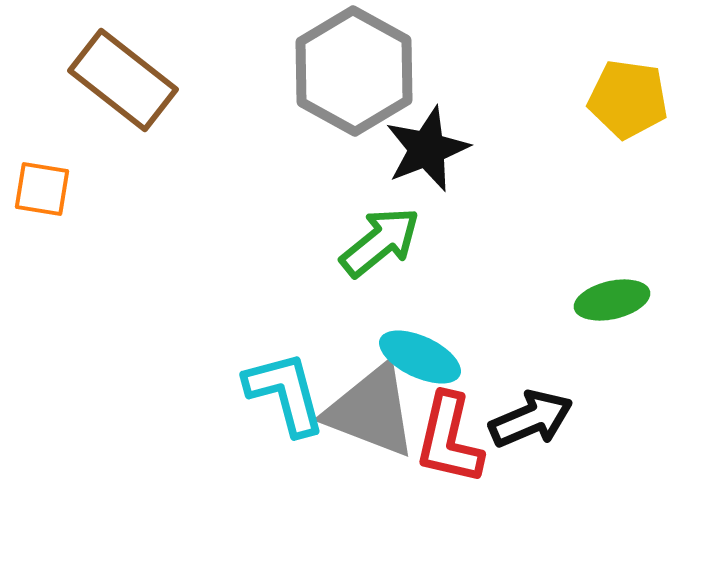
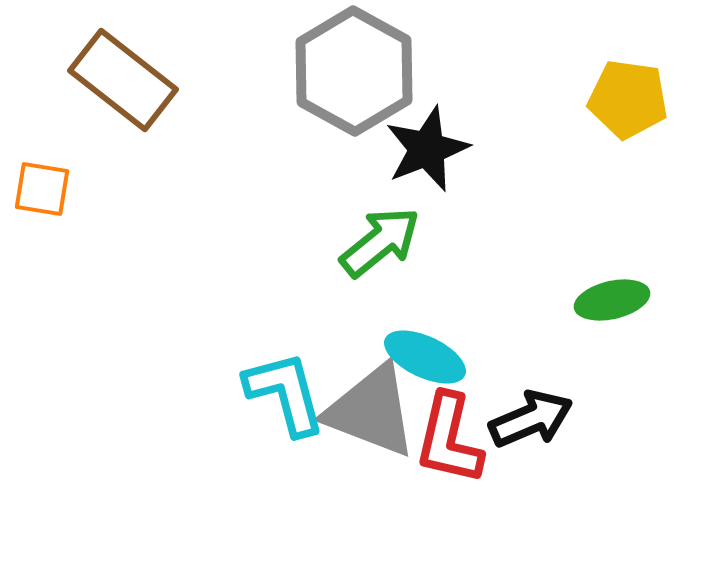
cyan ellipse: moved 5 px right
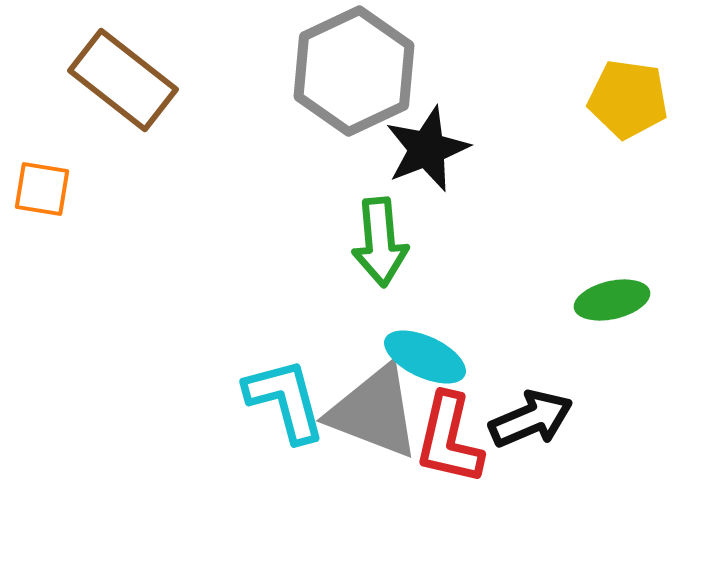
gray hexagon: rotated 6 degrees clockwise
green arrow: rotated 124 degrees clockwise
cyan L-shape: moved 7 px down
gray triangle: moved 3 px right, 1 px down
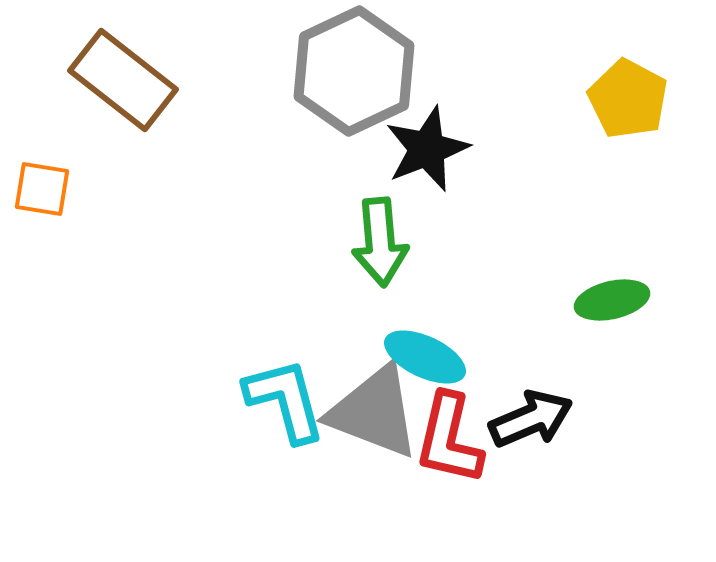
yellow pentagon: rotated 20 degrees clockwise
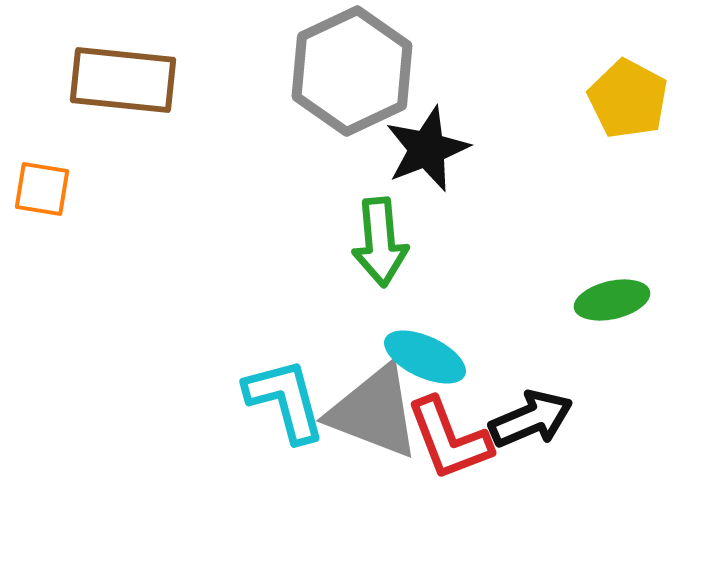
gray hexagon: moved 2 px left
brown rectangle: rotated 32 degrees counterclockwise
red L-shape: rotated 34 degrees counterclockwise
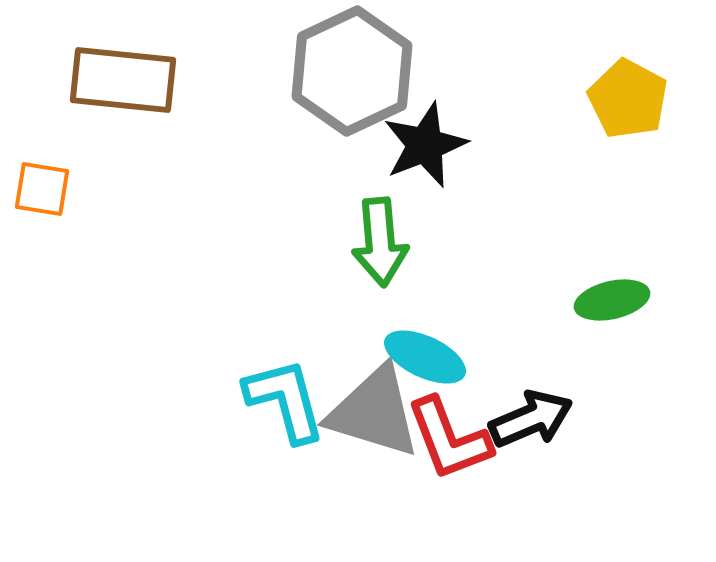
black star: moved 2 px left, 4 px up
gray triangle: rotated 4 degrees counterclockwise
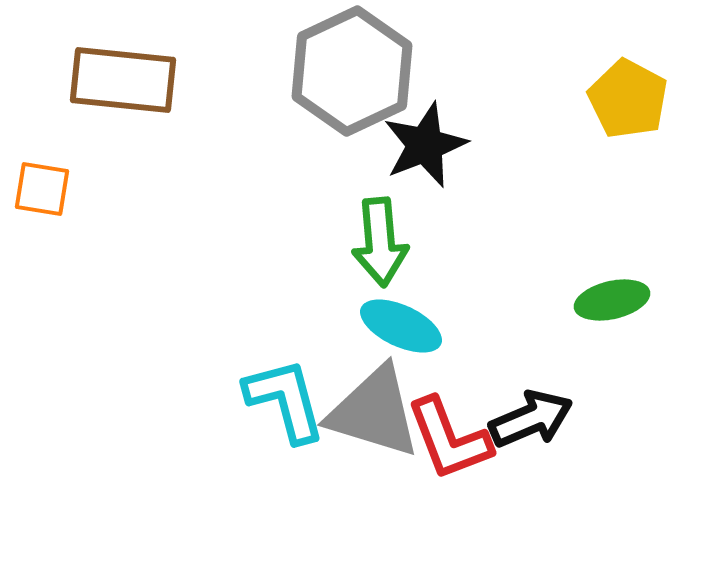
cyan ellipse: moved 24 px left, 31 px up
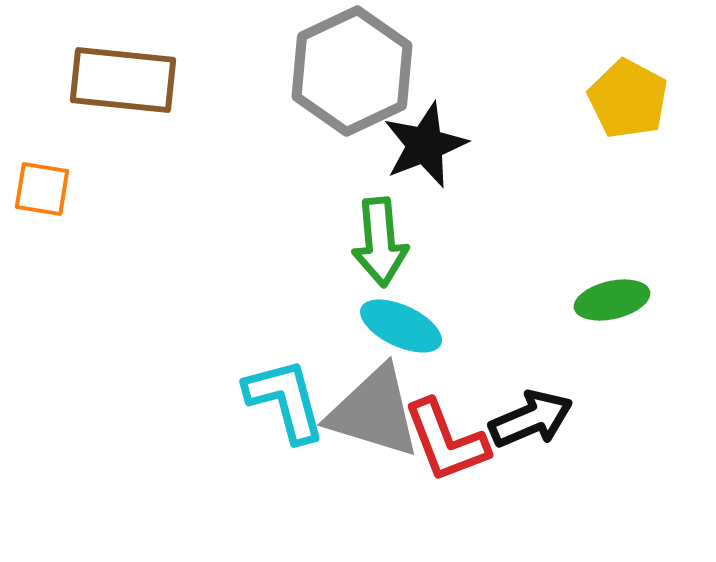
red L-shape: moved 3 px left, 2 px down
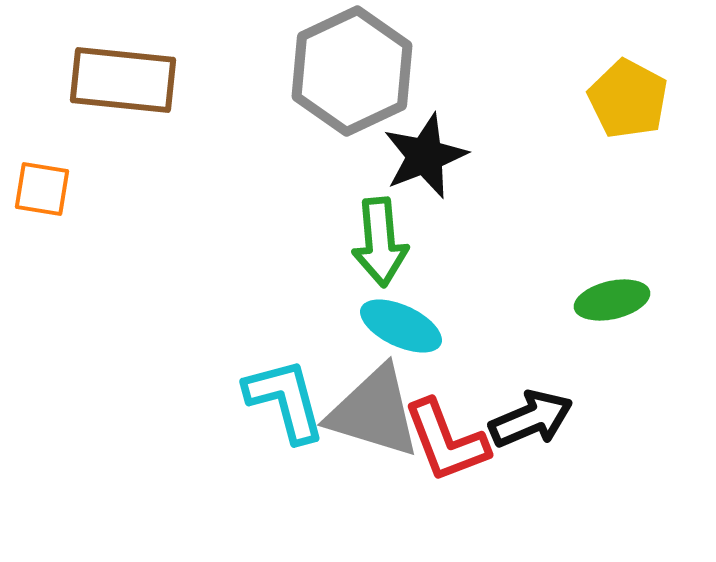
black star: moved 11 px down
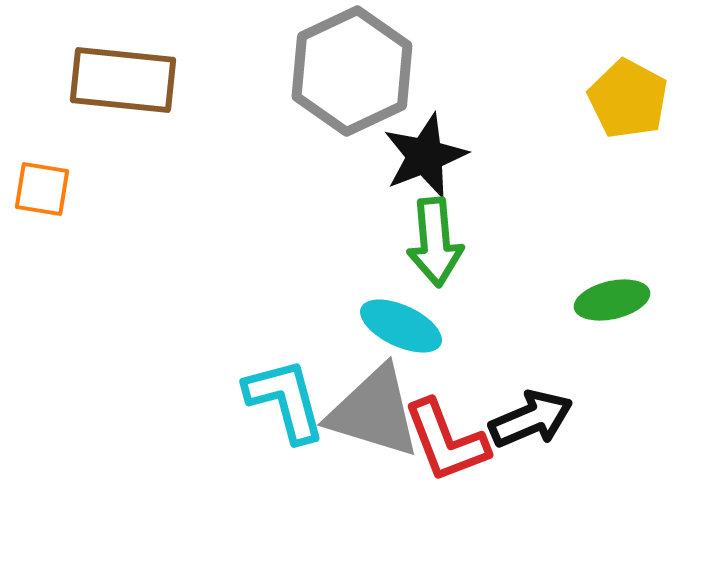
green arrow: moved 55 px right
